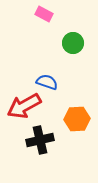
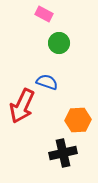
green circle: moved 14 px left
red arrow: moved 2 px left; rotated 36 degrees counterclockwise
orange hexagon: moved 1 px right, 1 px down
black cross: moved 23 px right, 13 px down
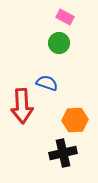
pink rectangle: moved 21 px right, 3 px down
blue semicircle: moved 1 px down
red arrow: rotated 28 degrees counterclockwise
orange hexagon: moved 3 px left
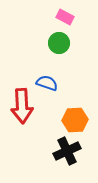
black cross: moved 4 px right, 2 px up; rotated 12 degrees counterclockwise
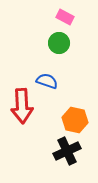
blue semicircle: moved 2 px up
orange hexagon: rotated 15 degrees clockwise
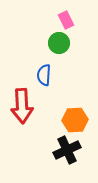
pink rectangle: moved 1 px right, 3 px down; rotated 36 degrees clockwise
blue semicircle: moved 3 px left, 6 px up; rotated 105 degrees counterclockwise
orange hexagon: rotated 15 degrees counterclockwise
black cross: moved 1 px up
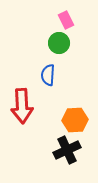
blue semicircle: moved 4 px right
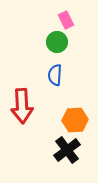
green circle: moved 2 px left, 1 px up
blue semicircle: moved 7 px right
black cross: rotated 12 degrees counterclockwise
